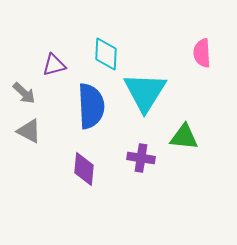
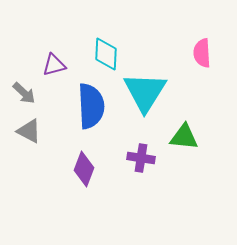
purple diamond: rotated 16 degrees clockwise
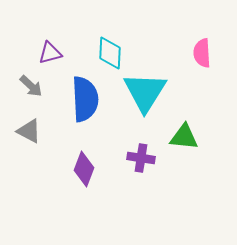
cyan diamond: moved 4 px right, 1 px up
purple triangle: moved 4 px left, 12 px up
gray arrow: moved 7 px right, 7 px up
blue semicircle: moved 6 px left, 7 px up
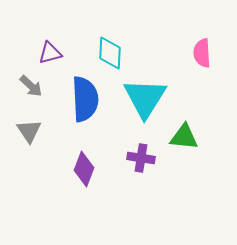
cyan triangle: moved 6 px down
gray triangle: rotated 28 degrees clockwise
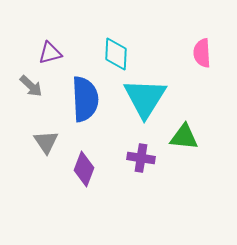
cyan diamond: moved 6 px right, 1 px down
gray triangle: moved 17 px right, 11 px down
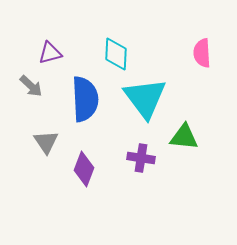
cyan triangle: rotated 9 degrees counterclockwise
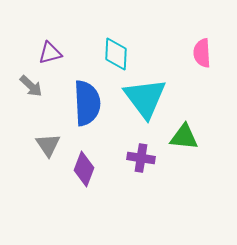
blue semicircle: moved 2 px right, 4 px down
gray triangle: moved 2 px right, 3 px down
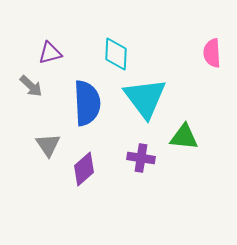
pink semicircle: moved 10 px right
purple diamond: rotated 28 degrees clockwise
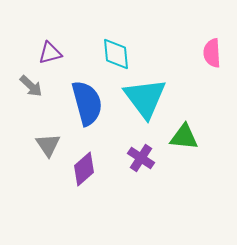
cyan diamond: rotated 8 degrees counterclockwise
blue semicircle: rotated 12 degrees counterclockwise
purple cross: rotated 24 degrees clockwise
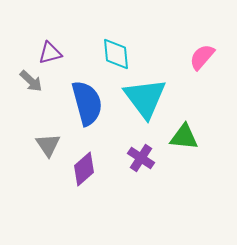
pink semicircle: moved 10 px left, 4 px down; rotated 44 degrees clockwise
gray arrow: moved 5 px up
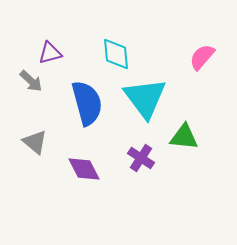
gray triangle: moved 13 px left, 3 px up; rotated 16 degrees counterclockwise
purple diamond: rotated 76 degrees counterclockwise
